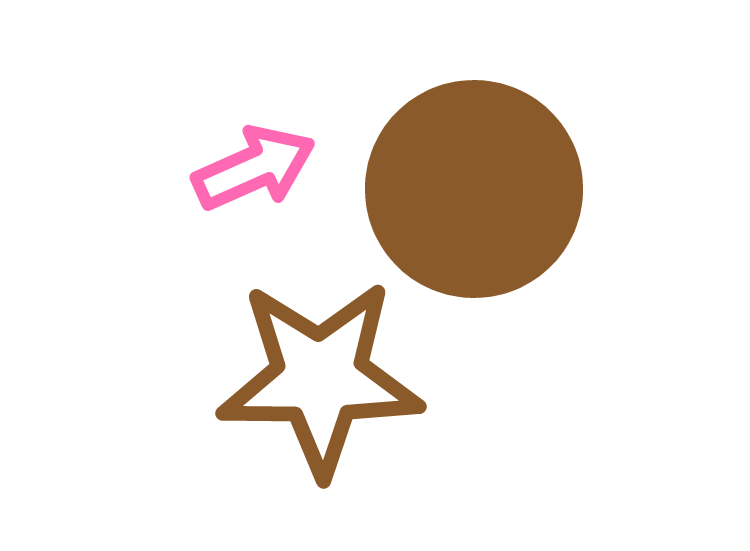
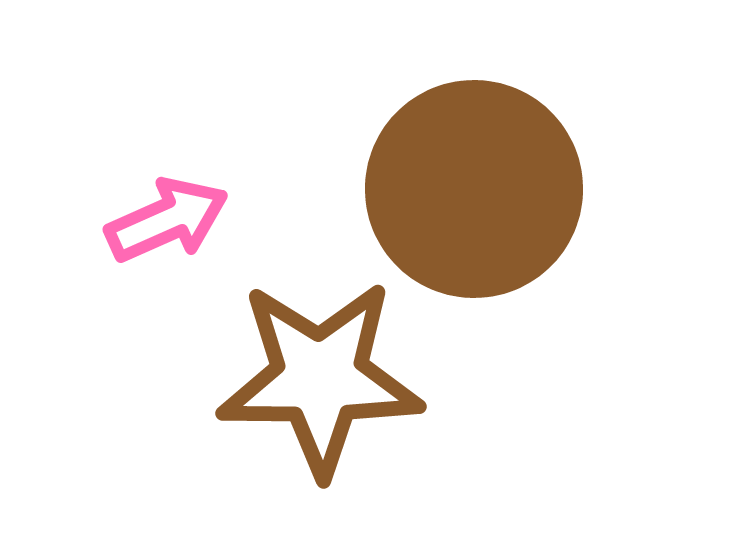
pink arrow: moved 87 px left, 52 px down
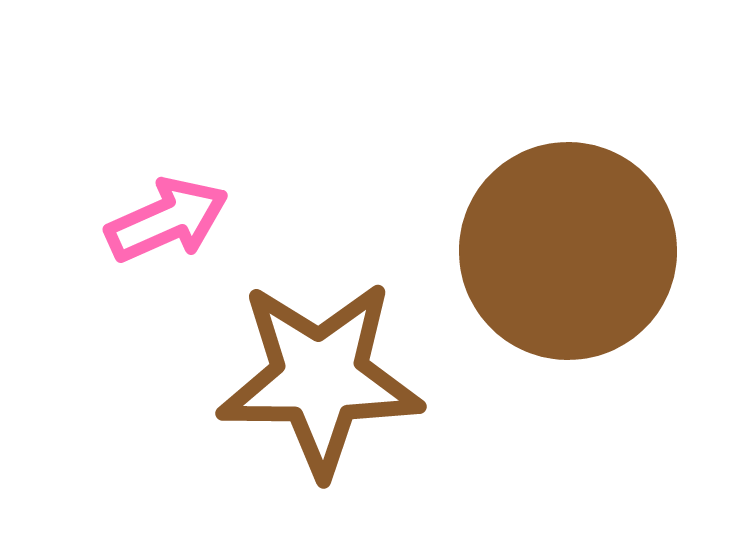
brown circle: moved 94 px right, 62 px down
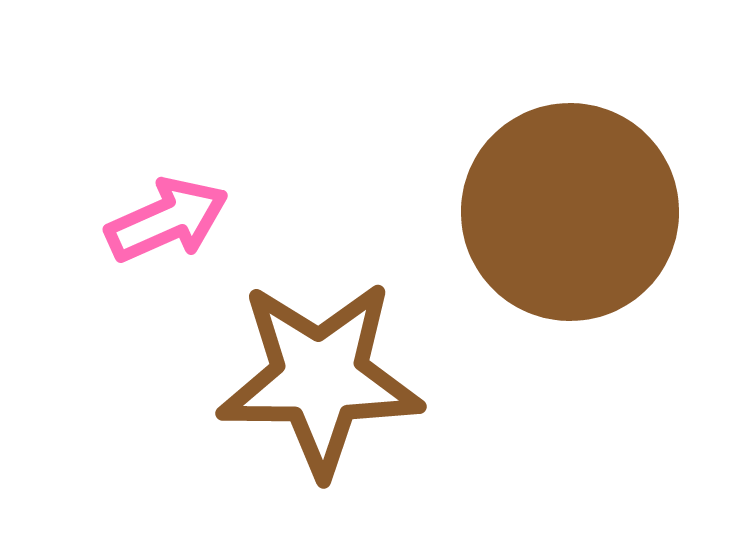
brown circle: moved 2 px right, 39 px up
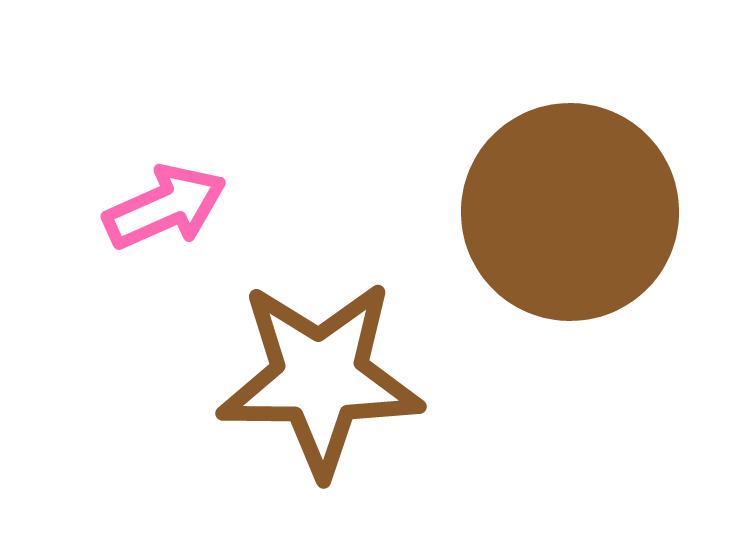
pink arrow: moved 2 px left, 13 px up
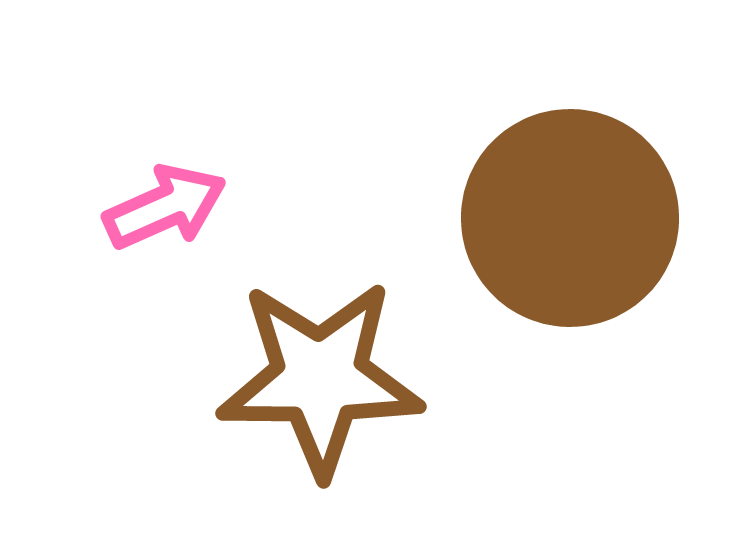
brown circle: moved 6 px down
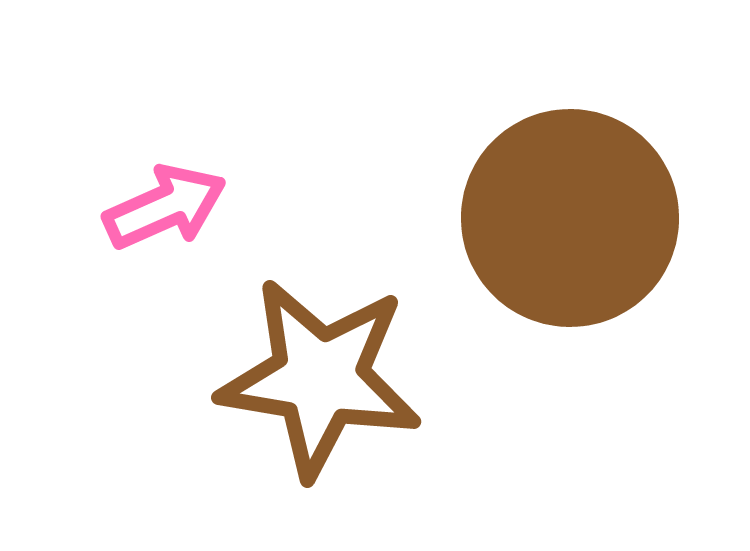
brown star: rotated 9 degrees clockwise
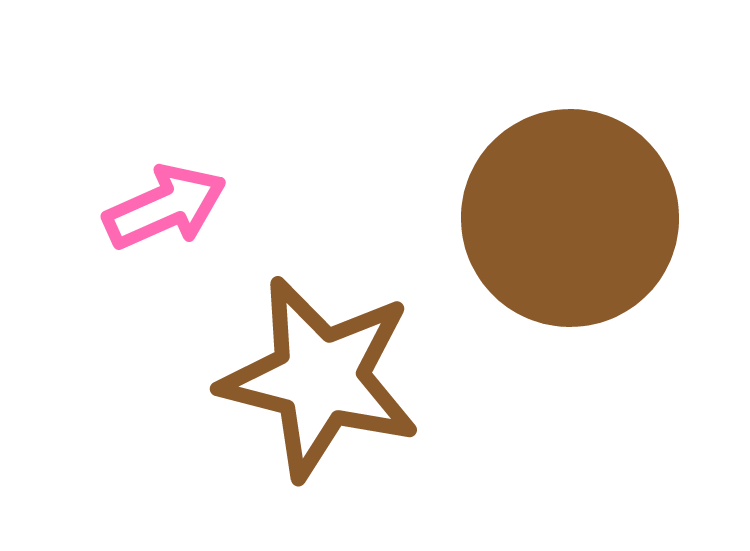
brown star: rotated 5 degrees clockwise
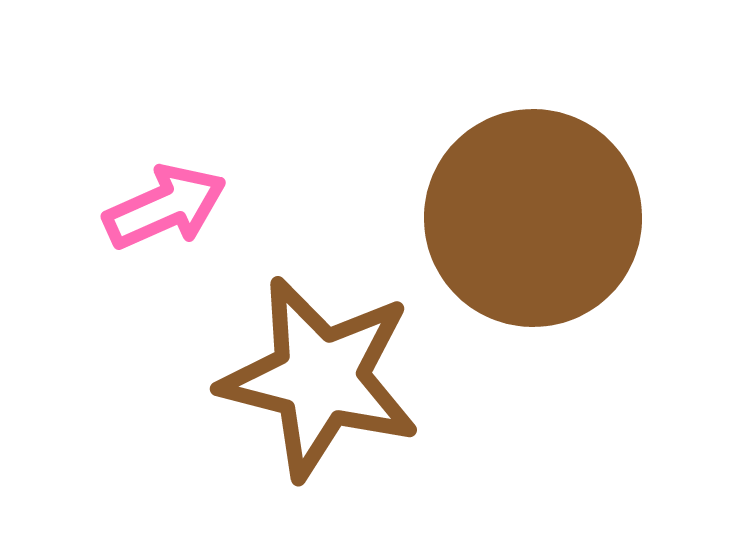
brown circle: moved 37 px left
